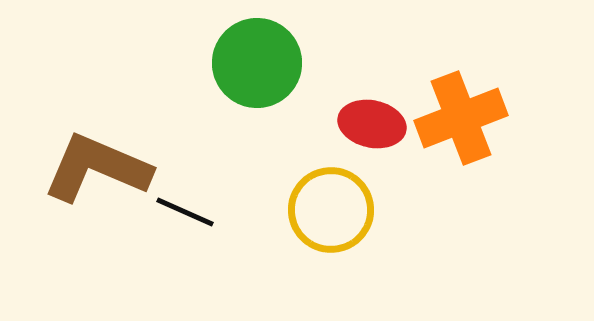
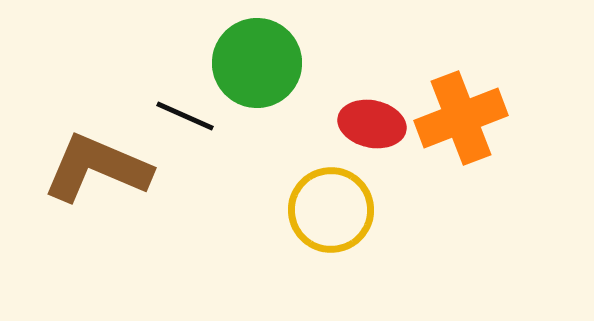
black line: moved 96 px up
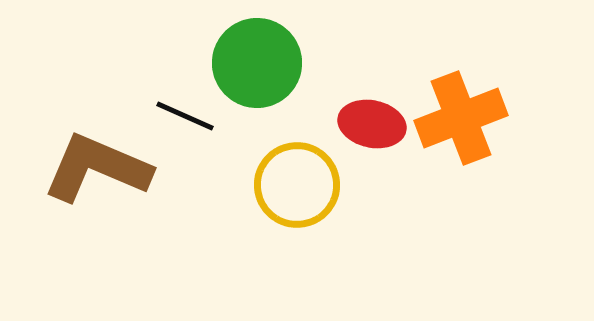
yellow circle: moved 34 px left, 25 px up
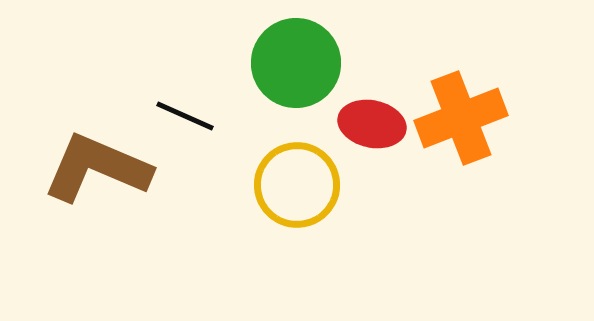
green circle: moved 39 px right
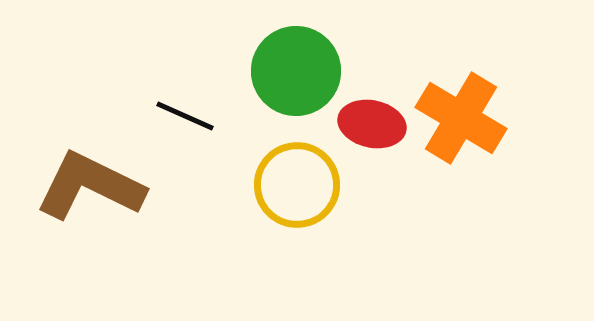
green circle: moved 8 px down
orange cross: rotated 38 degrees counterclockwise
brown L-shape: moved 7 px left, 18 px down; rotated 3 degrees clockwise
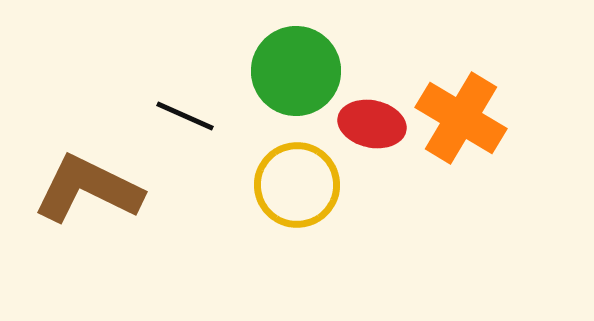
brown L-shape: moved 2 px left, 3 px down
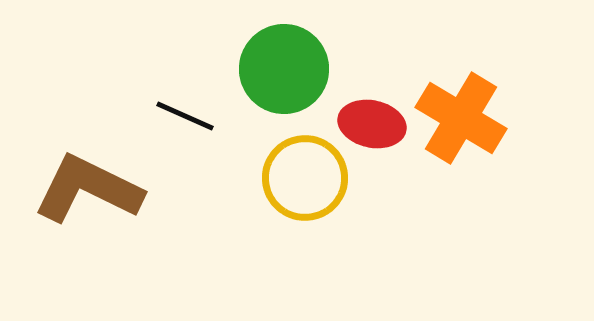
green circle: moved 12 px left, 2 px up
yellow circle: moved 8 px right, 7 px up
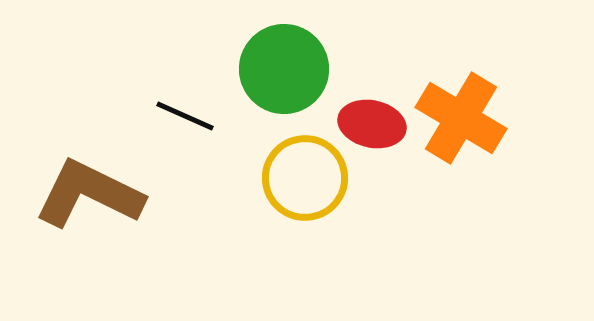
brown L-shape: moved 1 px right, 5 px down
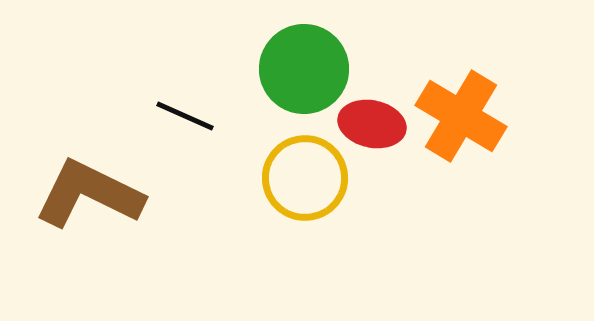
green circle: moved 20 px right
orange cross: moved 2 px up
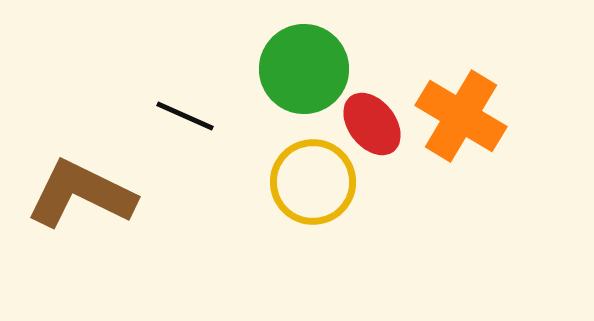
red ellipse: rotated 40 degrees clockwise
yellow circle: moved 8 px right, 4 px down
brown L-shape: moved 8 px left
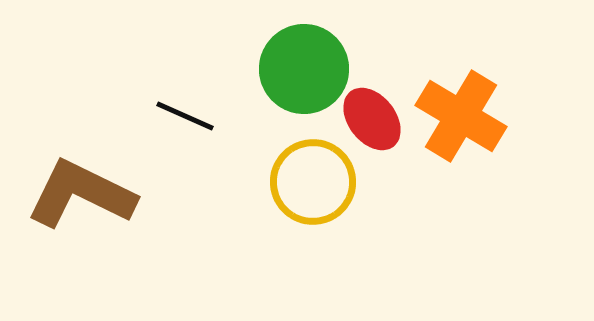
red ellipse: moved 5 px up
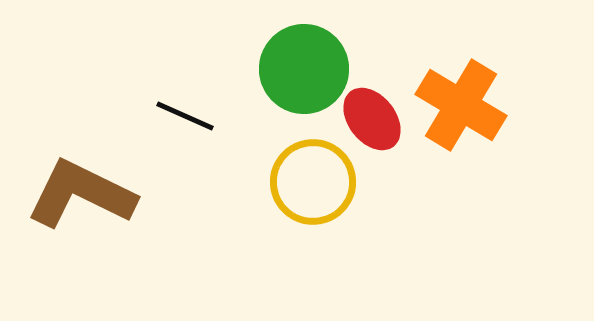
orange cross: moved 11 px up
